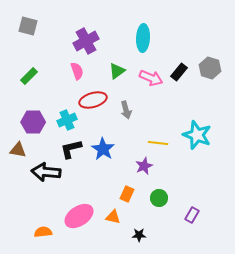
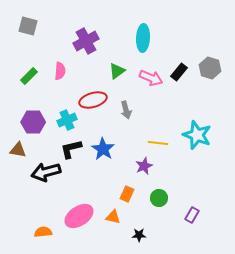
pink semicircle: moved 17 px left; rotated 24 degrees clockwise
black arrow: rotated 20 degrees counterclockwise
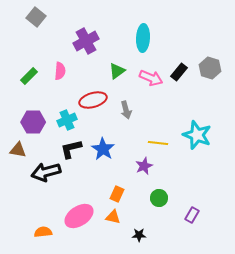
gray square: moved 8 px right, 9 px up; rotated 24 degrees clockwise
orange rectangle: moved 10 px left
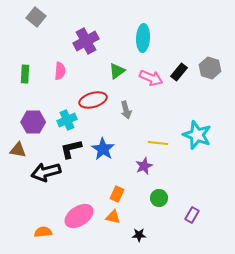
green rectangle: moved 4 px left, 2 px up; rotated 42 degrees counterclockwise
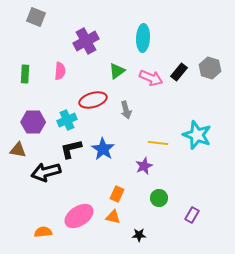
gray square: rotated 18 degrees counterclockwise
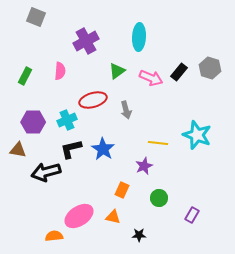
cyan ellipse: moved 4 px left, 1 px up
green rectangle: moved 2 px down; rotated 24 degrees clockwise
orange rectangle: moved 5 px right, 4 px up
orange semicircle: moved 11 px right, 4 px down
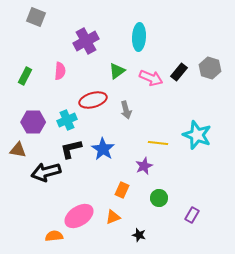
orange triangle: rotated 35 degrees counterclockwise
black star: rotated 16 degrees clockwise
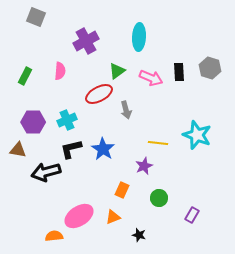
black rectangle: rotated 42 degrees counterclockwise
red ellipse: moved 6 px right, 6 px up; rotated 12 degrees counterclockwise
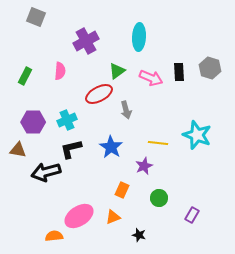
blue star: moved 8 px right, 2 px up
